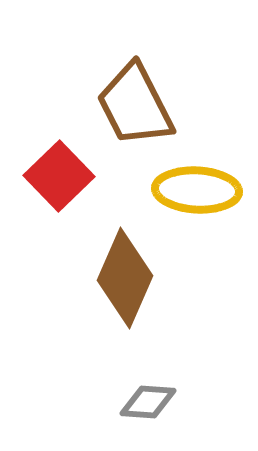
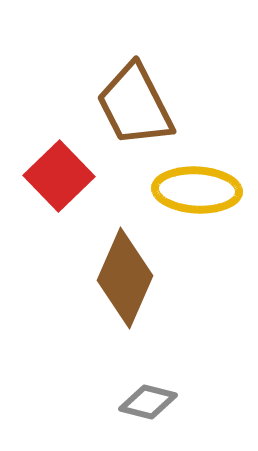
gray diamond: rotated 10 degrees clockwise
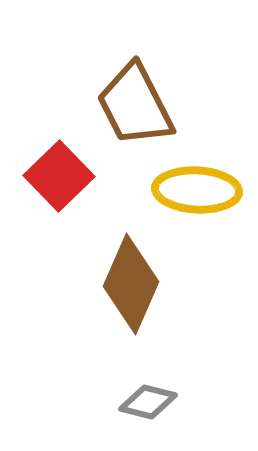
brown diamond: moved 6 px right, 6 px down
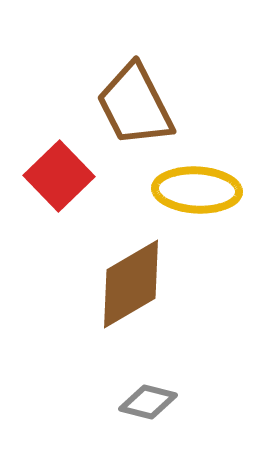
brown diamond: rotated 36 degrees clockwise
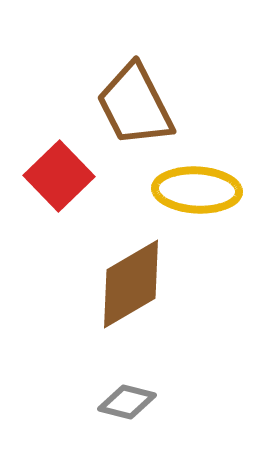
gray diamond: moved 21 px left
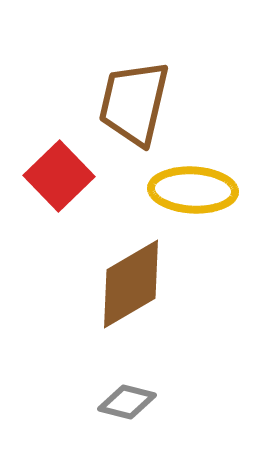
brown trapezoid: moved 1 px left, 2 px up; rotated 40 degrees clockwise
yellow ellipse: moved 4 px left
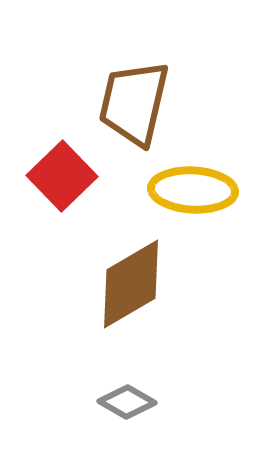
red square: moved 3 px right
gray diamond: rotated 16 degrees clockwise
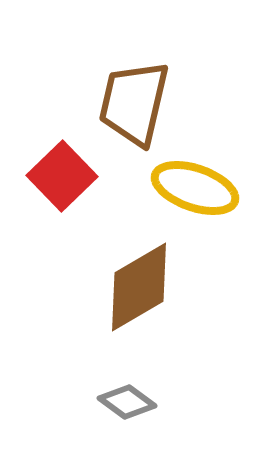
yellow ellipse: moved 2 px right, 2 px up; rotated 16 degrees clockwise
brown diamond: moved 8 px right, 3 px down
gray diamond: rotated 6 degrees clockwise
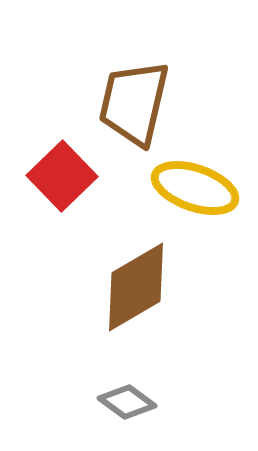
brown diamond: moved 3 px left
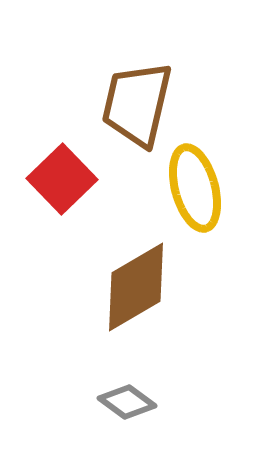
brown trapezoid: moved 3 px right, 1 px down
red square: moved 3 px down
yellow ellipse: rotated 56 degrees clockwise
